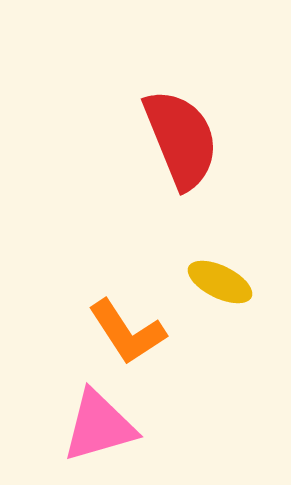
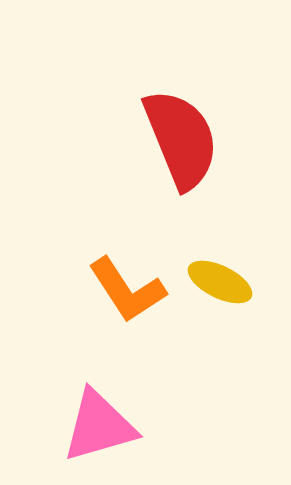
orange L-shape: moved 42 px up
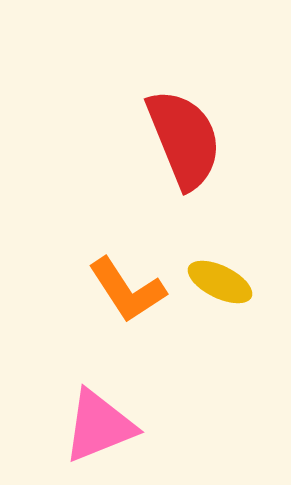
red semicircle: moved 3 px right
pink triangle: rotated 6 degrees counterclockwise
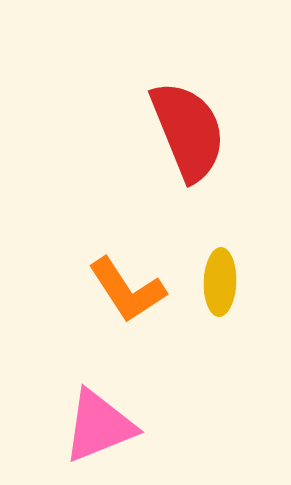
red semicircle: moved 4 px right, 8 px up
yellow ellipse: rotated 66 degrees clockwise
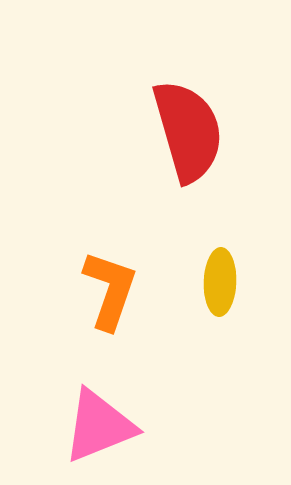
red semicircle: rotated 6 degrees clockwise
orange L-shape: moved 17 px left; rotated 128 degrees counterclockwise
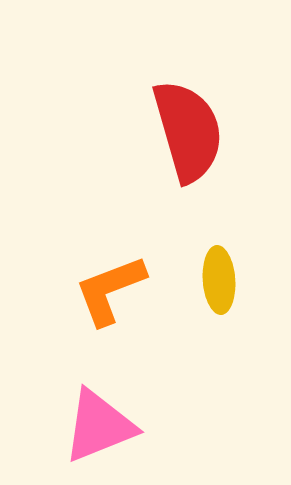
yellow ellipse: moved 1 px left, 2 px up; rotated 6 degrees counterclockwise
orange L-shape: rotated 130 degrees counterclockwise
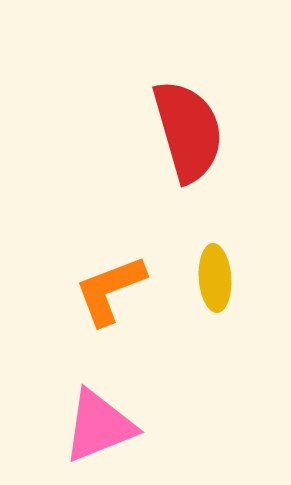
yellow ellipse: moved 4 px left, 2 px up
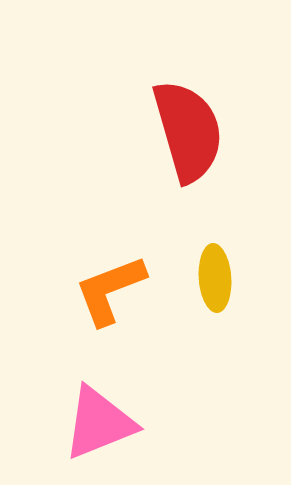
pink triangle: moved 3 px up
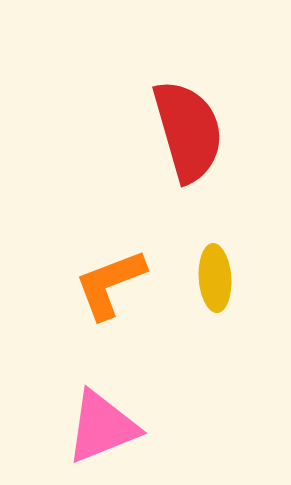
orange L-shape: moved 6 px up
pink triangle: moved 3 px right, 4 px down
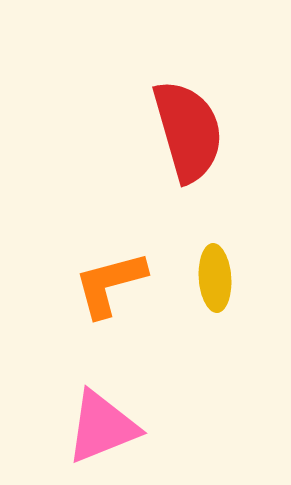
orange L-shape: rotated 6 degrees clockwise
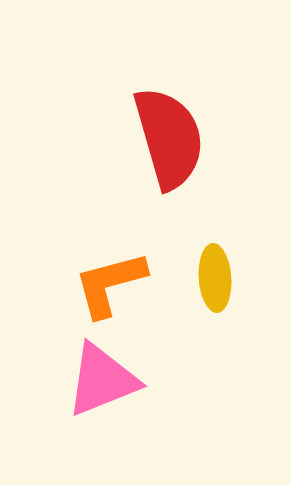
red semicircle: moved 19 px left, 7 px down
pink triangle: moved 47 px up
